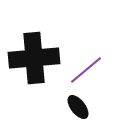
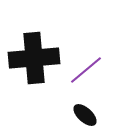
black ellipse: moved 7 px right, 8 px down; rotated 10 degrees counterclockwise
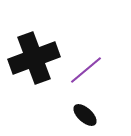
black cross: rotated 15 degrees counterclockwise
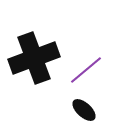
black ellipse: moved 1 px left, 5 px up
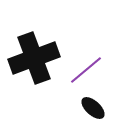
black ellipse: moved 9 px right, 2 px up
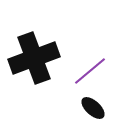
purple line: moved 4 px right, 1 px down
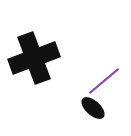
purple line: moved 14 px right, 10 px down
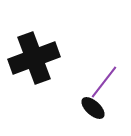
purple line: moved 1 px down; rotated 12 degrees counterclockwise
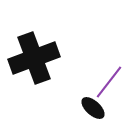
purple line: moved 5 px right
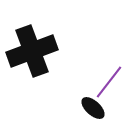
black cross: moved 2 px left, 7 px up
